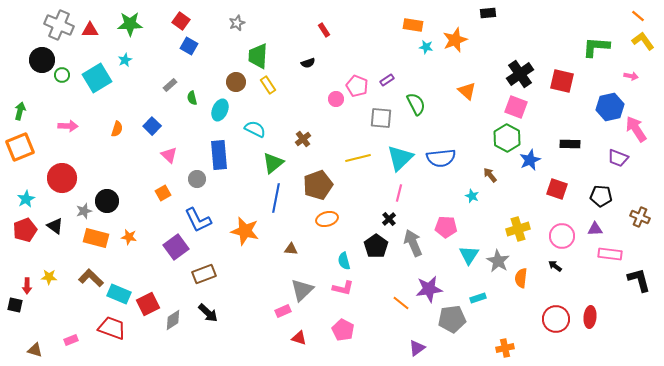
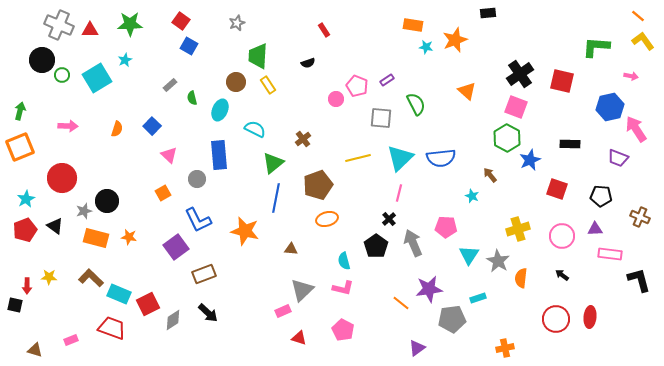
black arrow at (555, 266): moved 7 px right, 9 px down
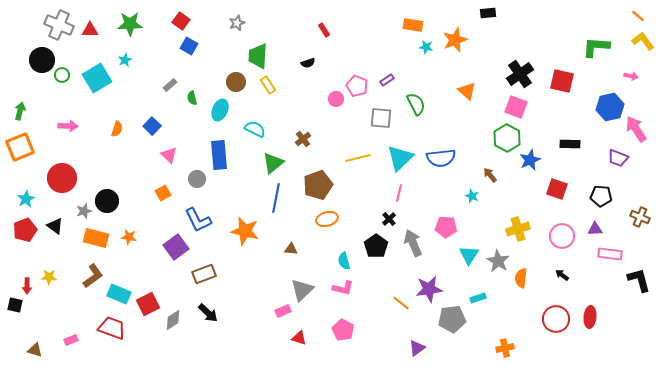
brown L-shape at (91, 278): moved 2 px right, 2 px up; rotated 100 degrees clockwise
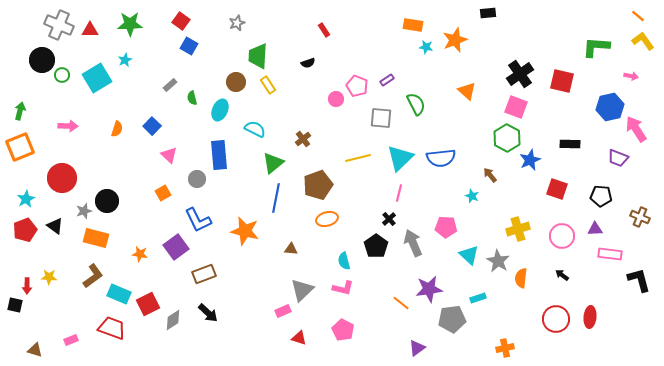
orange star at (129, 237): moved 11 px right, 17 px down
cyan triangle at (469, 255): rotated 20 degrees counterclockwise
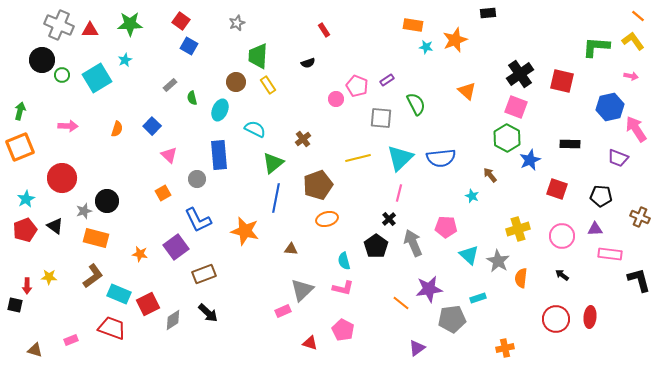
yellow L-shape at (643, 41): moved 10 px left
red triangle at (299, 338): moved 11 px right, 5 px down
